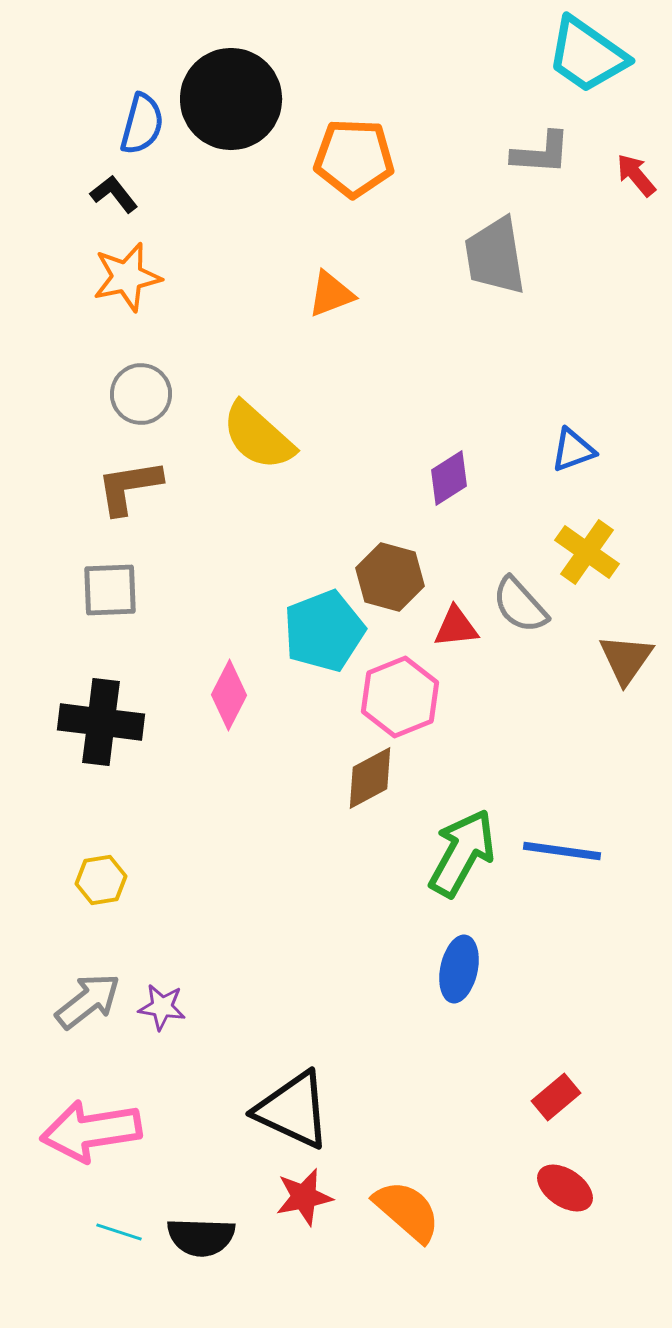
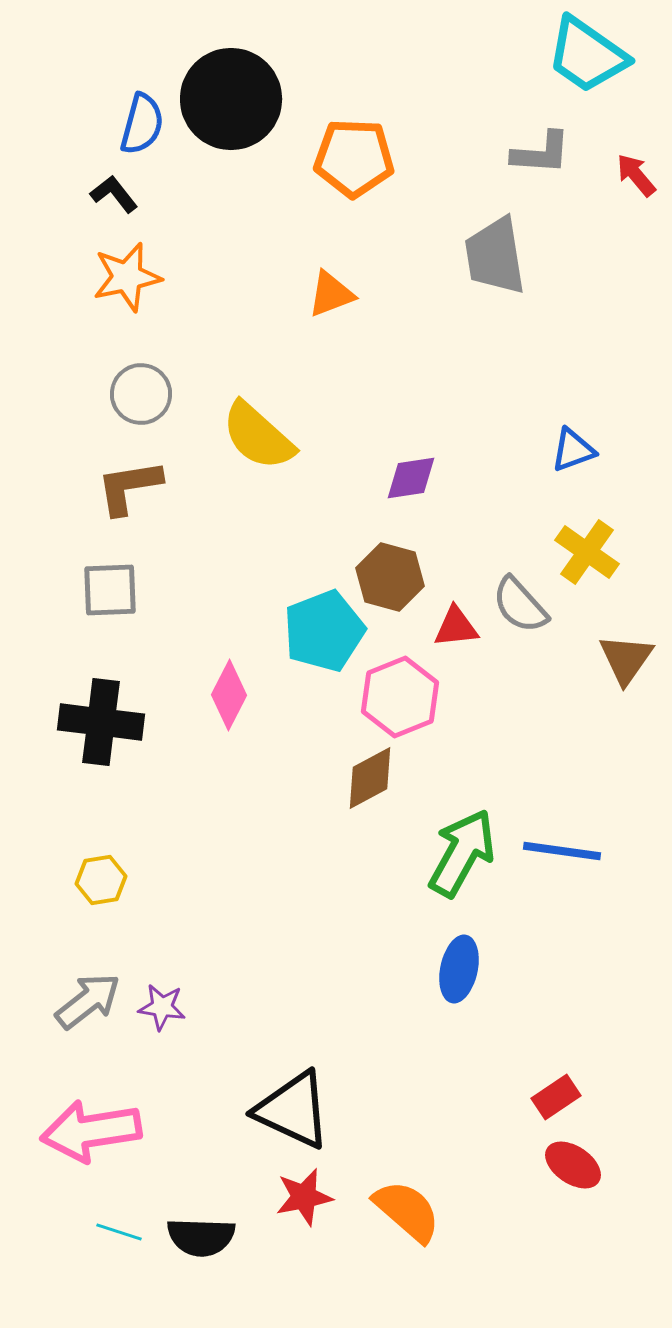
purple diamond: moved 38 px left; rotated 24 degrees clockwise
red rectangle: rotated 6 degrees clockwise
red ellipse: moved 8 px right, 23 px up
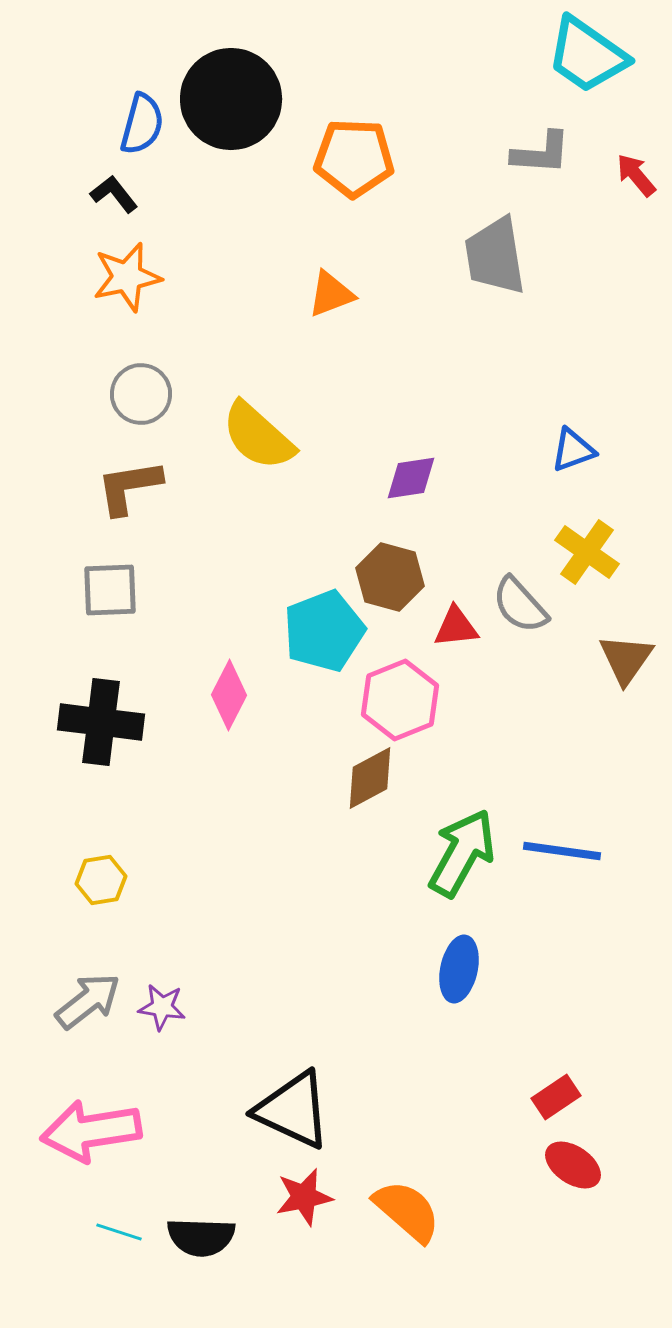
pink hexagon: moved 3 px down
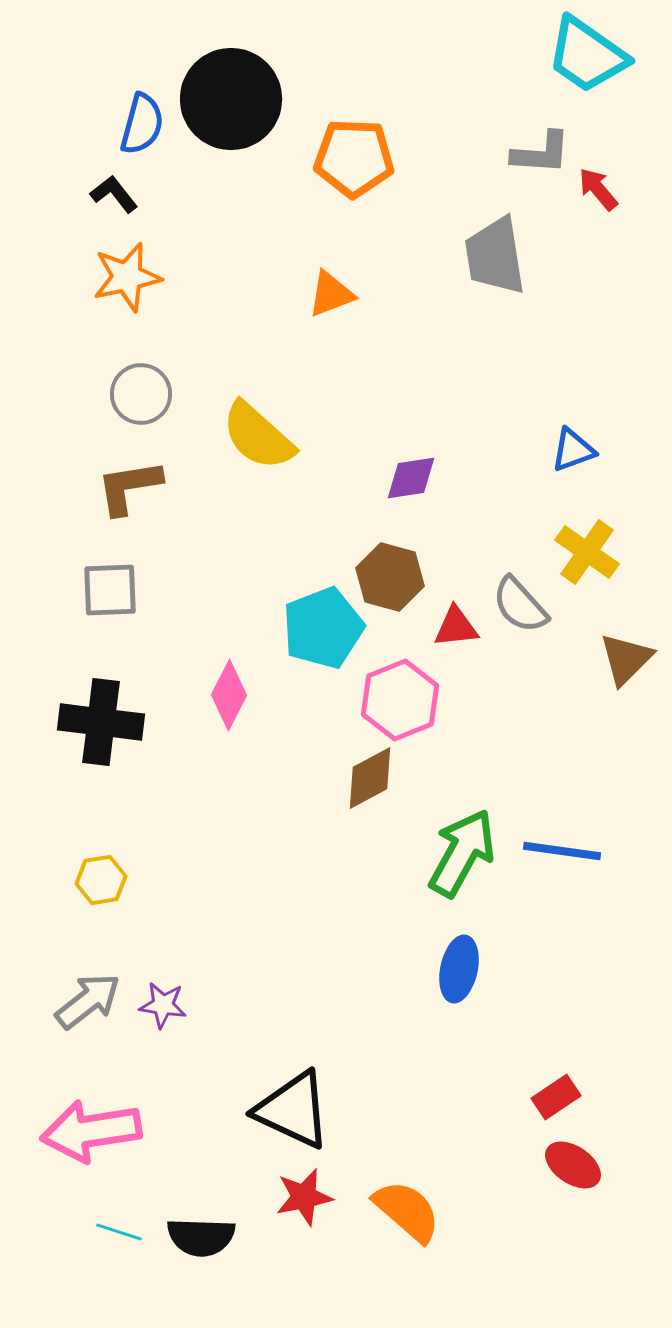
red arrow: moved 38 px left, 14 px down
cyan pentagon: moved 1 px left, 3 px up
brown triangle: rotated 10 degrees clockwise
purple star: moved 1 px right, 2 px up
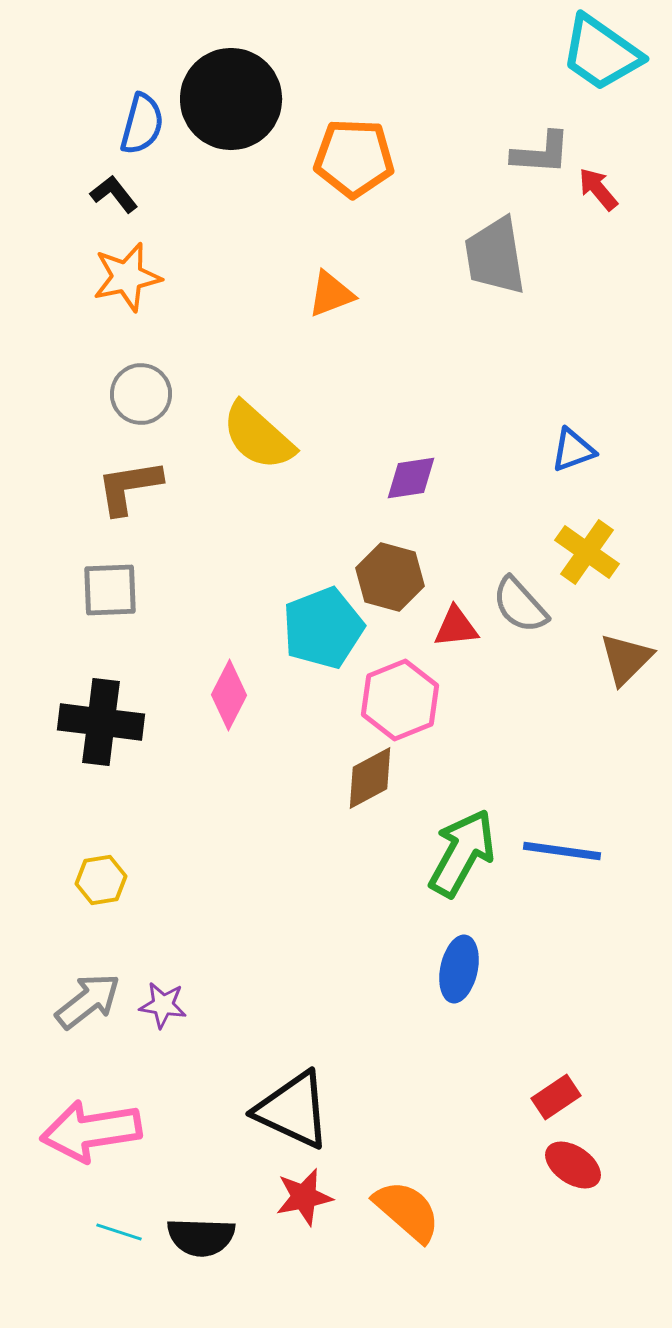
cyan trapezoid: moved 14 px right, 2 px up
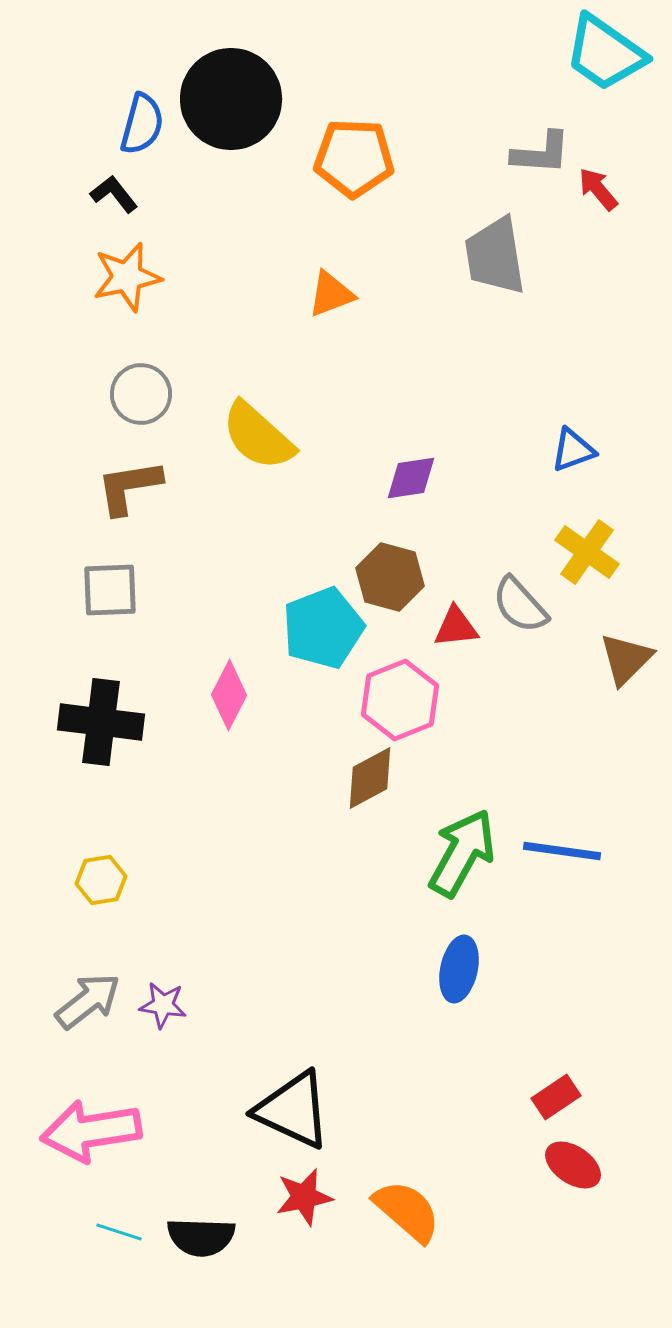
cyan trapezoid: moved 4 px right
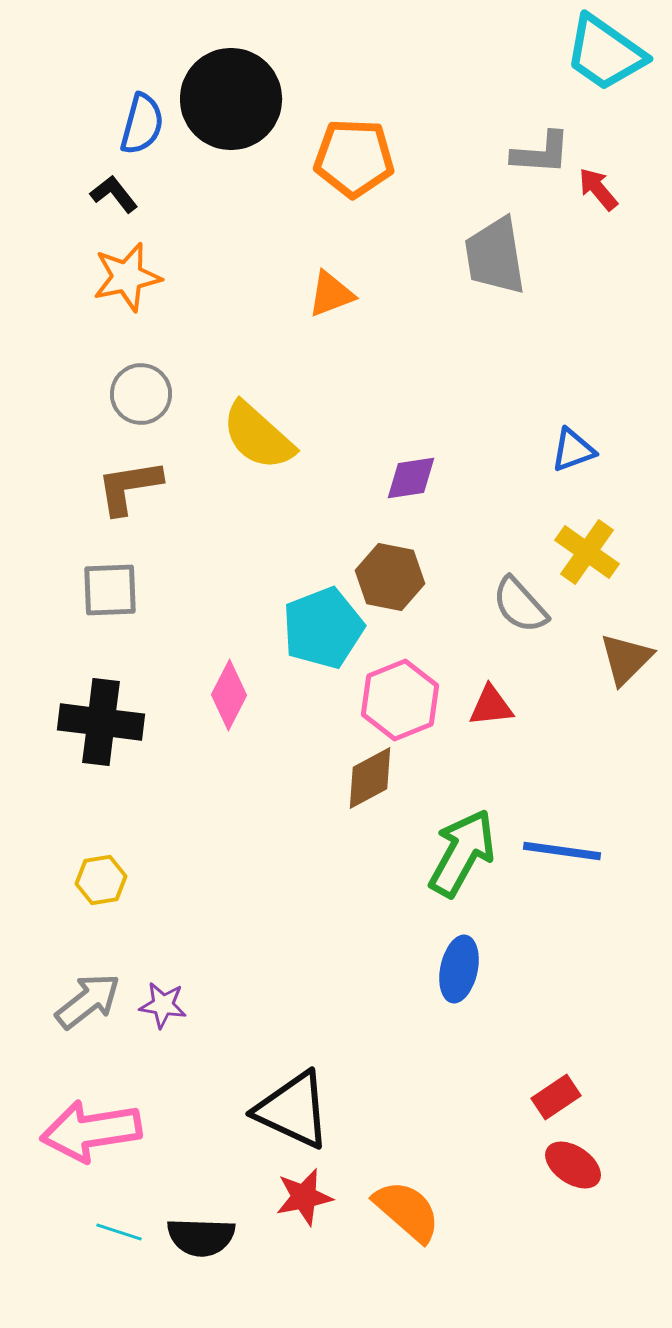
brown hexagon: rotated 4 degrees counterclockwise
red triangle: moved 35 px right, 79 px down
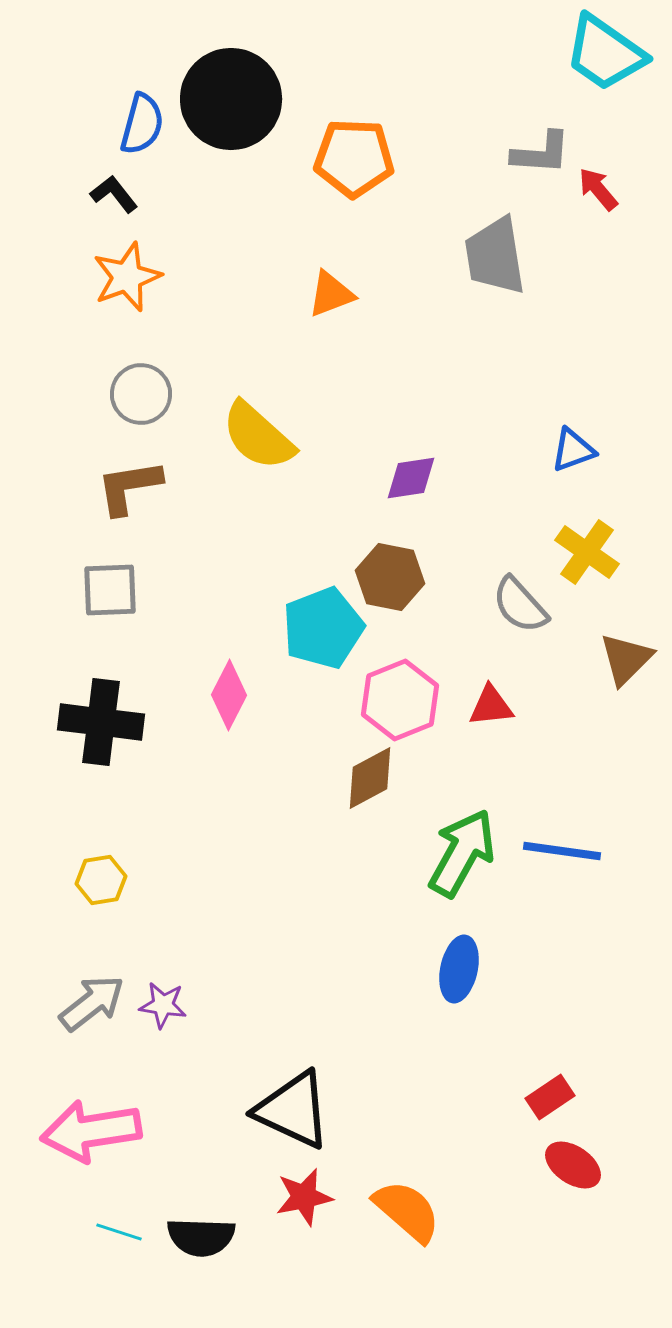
orange star: rotated 8 degrees counterclockwise
gray arrow: moved 4 px right, 2 px down
red rectangle: moved 6 px left
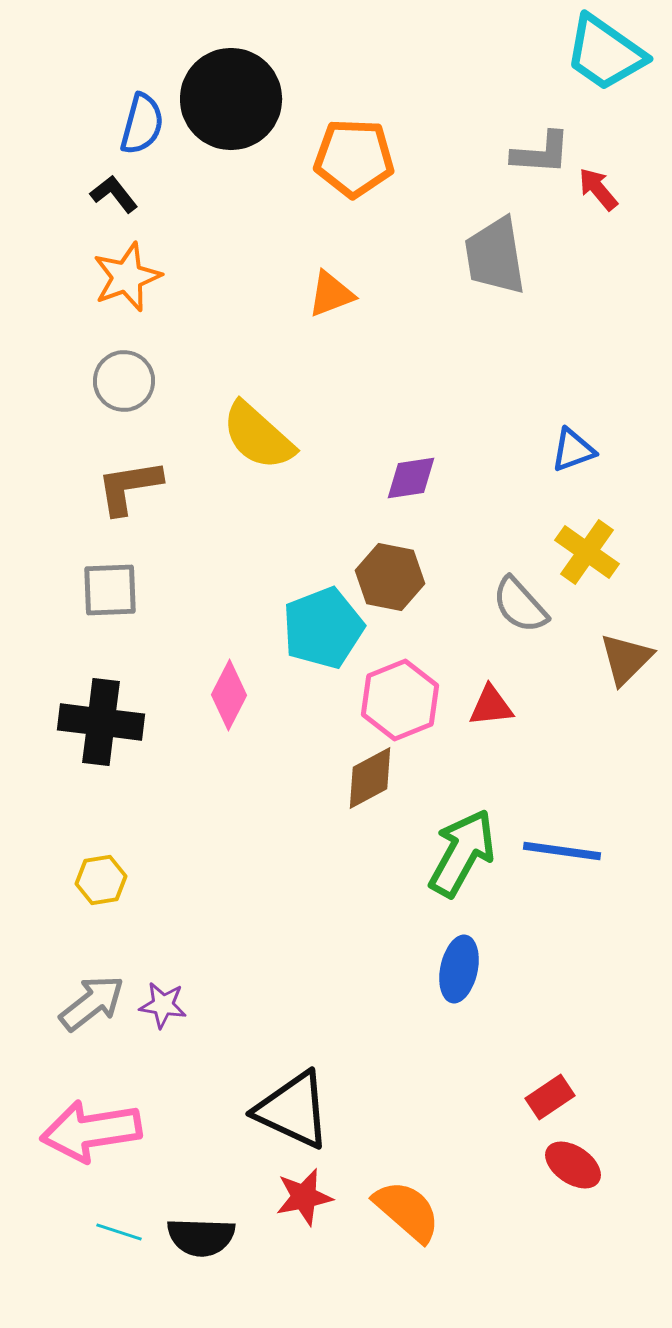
gray circle: moved 17 px left, 13 px up
